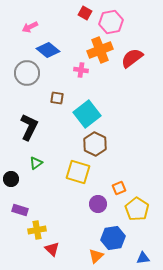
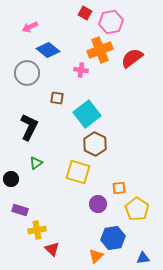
orange square: rotated 16 degrees clockwise
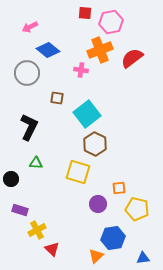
red square: rotated 24 degrees counterclockwise
green triangle: rotated 40 degrees clockwise
yellow pentagon: rotated 20 degrees counterclockwise
yellow cross: rotated 18 degrees counterclockwise
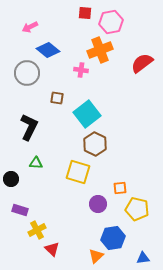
red semicircle: moved 10 px right, 5 px down
orange square: moved 1 px right
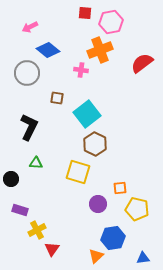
red triangle: rotated 21 degrees clockwise
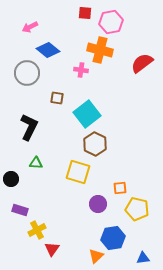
orange cross: rotated 35 degrees clockwise
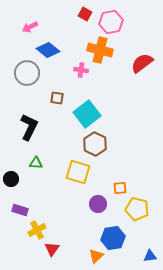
red square: moved 1 px down; rotated 24 degrees clockwise
blue triangle: moved 7 px right, 2 px up
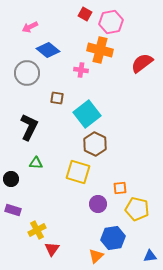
purple rectangle: moved 7 px left
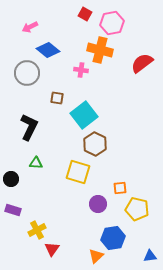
pink hexagon: moved 1 px right, 1 px down
cyan square: moved 3 px left, 1 px down
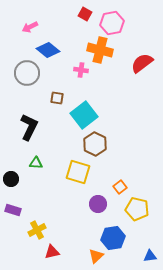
orange square: moved 1 px up; rotated 32 degrees counterclockwise
red triangle: moved 3 px down; rotated 42 degrees clockwise
